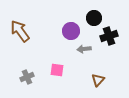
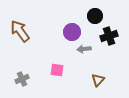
black circle: moved 1 px right, 2 px up
purple circle: moved 1 px right, 1 px down
gray cross: moved 5 px left, 2 px down
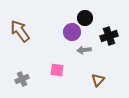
black circle: moved 10 px left, 2 px down
gray arrow: moved 1 px down
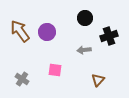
purple circle: moved 25 px left
pink square: moved 2 px left
gray cross: rotated 32 degrees counterclockwise
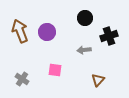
brown arrow: rotated 15 degrees clockwise
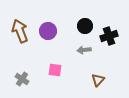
black circle: moved 8 px down
purple circle: moved 1 px right, 1 px up
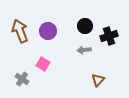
pink square: moved 12 px left, 6 px up; rotated 24 degrees clockwise
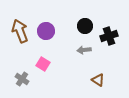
purple circle: moved 2 px left
brown triangle: rotated 40 degrees counterclockwise
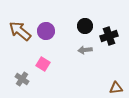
brown arrow: rotated 30 degrees counterclockwise
gray arrow: moved 1 px right
brown triangle: moved 18 px right, 8 px down; rotated 40 degrees counterclockwise
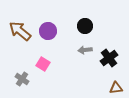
purple circle: moved 2 px right
black cross: moved 22 px down; rotated 18 degrees counterclockwise
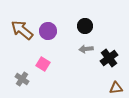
brown arrow: moved 2 px right, 1 px up
gray arrow: moved 1 px right, 1 px up
